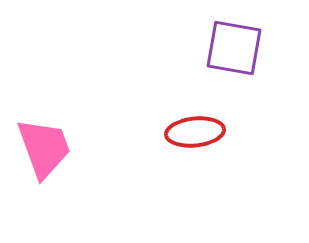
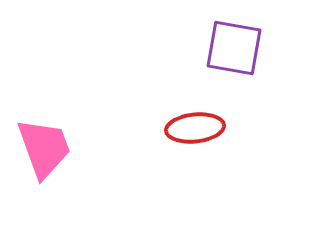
red ellipse: moved 4 px up
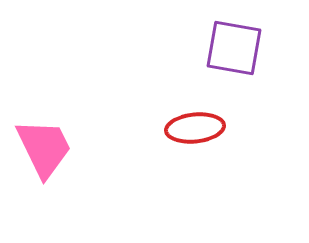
pink trapezoid: rotated 6 degrees counterclockwise
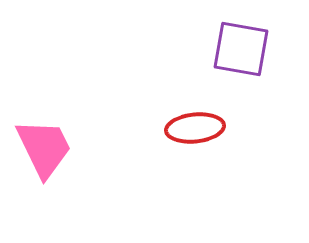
purple square: moved 7 px right, 1 px down
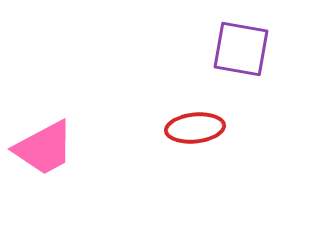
pink trapezoid: rotated 88 degrees clockwise
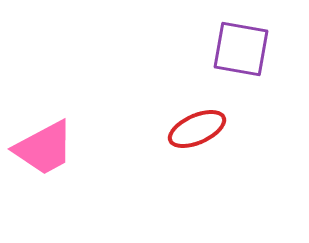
red ellipse: moved 2 px right, 1 px down; rotated 18 degrees counterclockwise
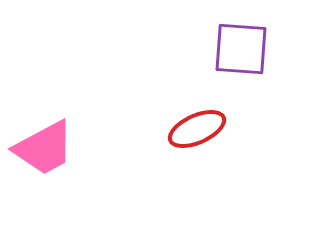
purple square: rotated 6 degrees counterclockwise
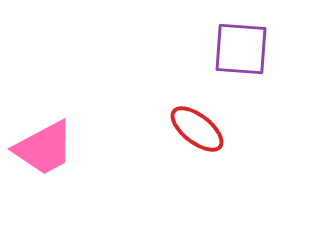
red ellipse: rotated 62 degrees clockwise
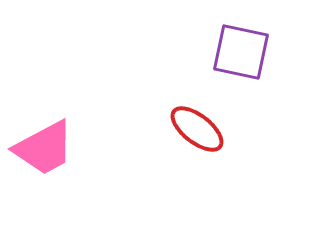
purple square: moved 3 px down; rotated 8 degrees clockwise
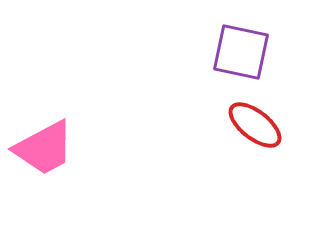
red ellipse: moved 58 px right, 4 px up
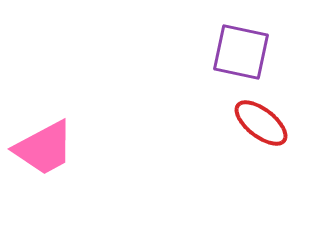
red ellipse: moved 6 px right, 2 px up
